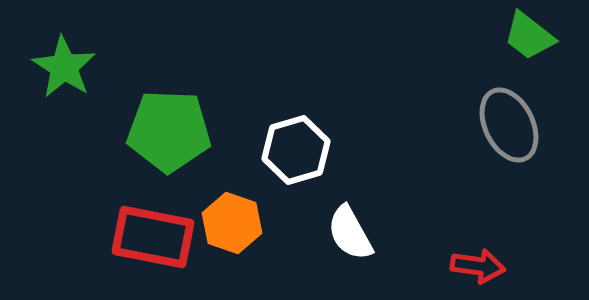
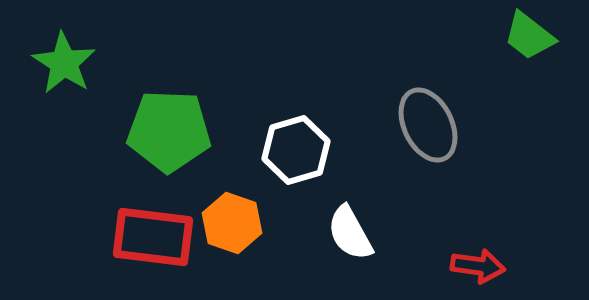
green star: moved 4 px up
gray ellipse: moved 81 px left
red rectangle: rotated 4 degrees counterclockwise
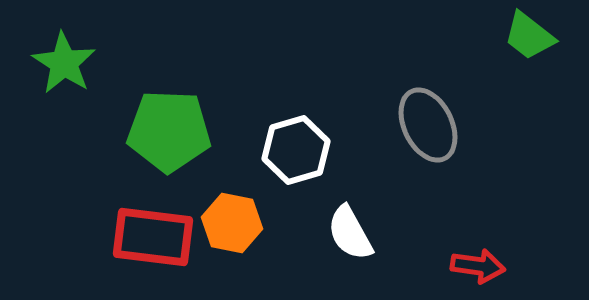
orange hexagon: rotated 8 degrees counterclockwise
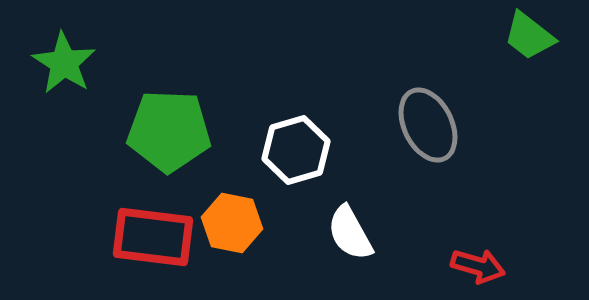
red arrow: rotated 8 degrees clockwise
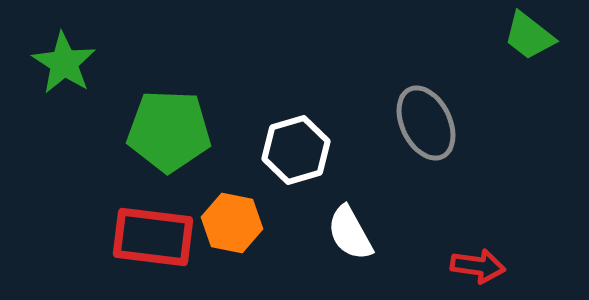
gray ellipse: moved 2 px left, 2 px up
red arrow: rotated 8 degrees counterclockwise
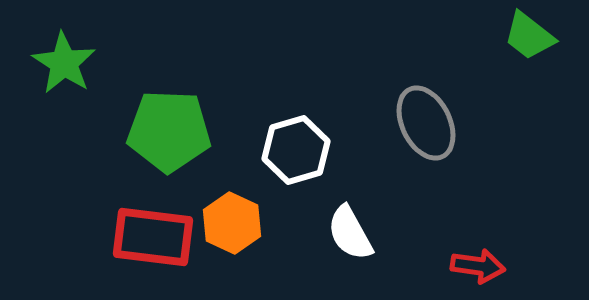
orange hexagon: rotated 14 degrees clockwise
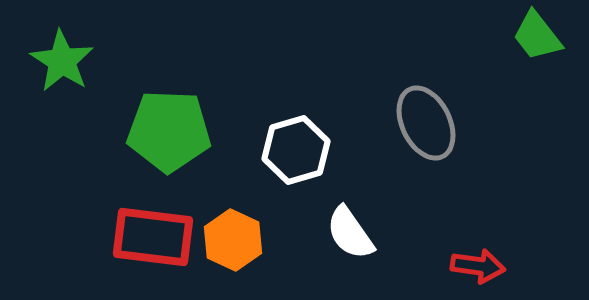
green trapezoid: moved 8 px right; rotated 14 degrees clockwise
green star: moved 2 px left, 2 px up
orange hexagon: moved 1 px right, 17 px down
white semicircle: rotated 6 degrees counterclockwise
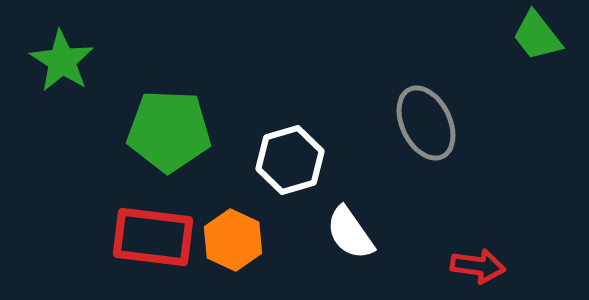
white hexagon: moved 6 px left, 10 px down
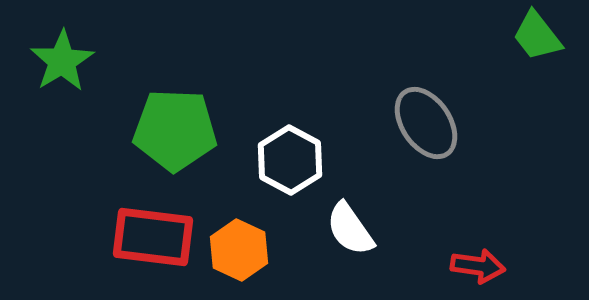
green star: rotated 8 degrees clockwise
gray ellipse: rotated 8 degrees counterclockwise
green pentagon: moved 6 px right, 1 px up
white hexagon: rotated 16 degrees counterclockwise
white semicircle: moved 4 px up
orange hexagon: moved 6 px right, 10 px down
